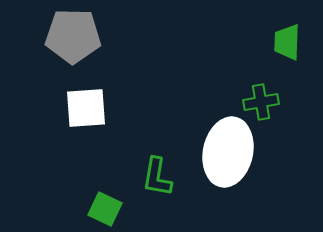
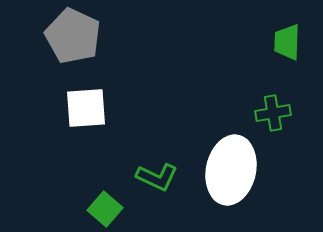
gray pentagon: rotated 24 degrees clockwise
green cross: moved 12 px right, 11 px down
white ellipse: moved 3 px right, 18 px down
green L-shape: rotated 75 degrees counterclockwise
green square: rotated 16 degrees clockwise
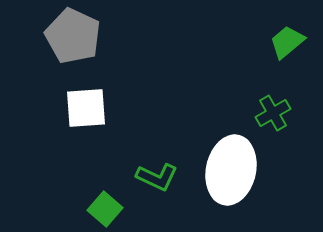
green trapezoid: rotated 48 degrees clockwise
green cross: rotated 20 degrees counterclockwise
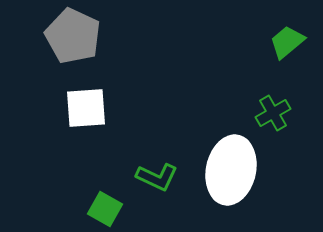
green square: rotated 12 degrees counterclockwise
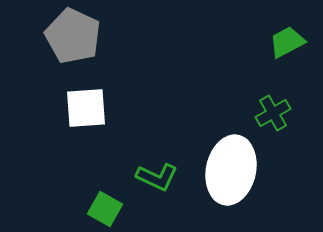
green trapezoid: rotated 12 degrees clockwise
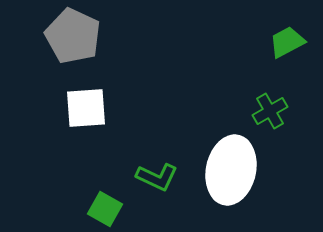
green cross: moved 3 px left, 2 px up
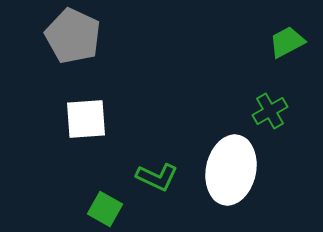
white square: moved 11 px down
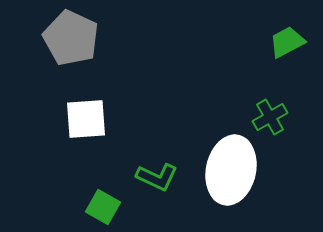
gray pentagon: moved 2 px left, 2 px down
green cross: moved 6 px down
green square: moved 2 px left, 2 px up
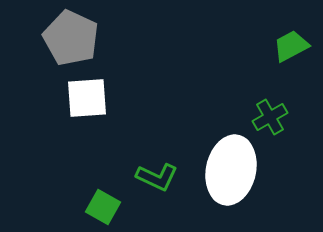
green trapezoid: moved 4 px right, 4 px down
white square: moved 1 px right, 21 px up
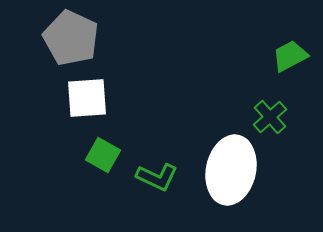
green trapezoid: moved 1 px left, 10 px down
green cross: rotated 12 degrees counterclockwise
green square: moved 52 px up
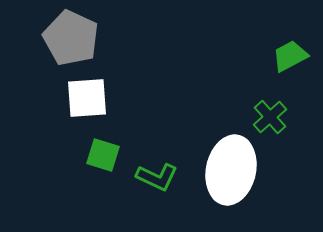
green square: rotated 12 degrees counterclockwise
